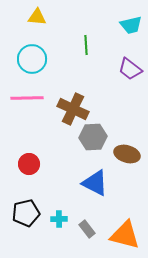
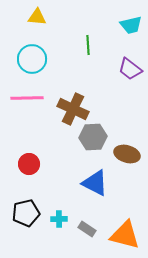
green line: moved 2 px right
gray rectangle: rotated 18 degrees counterclockwise
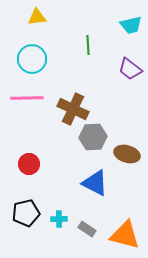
yellow triangle: rotated 12 degrees counterclockwise
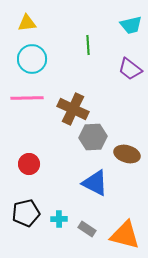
yellow triangle: moved 10 px left, 6 px down
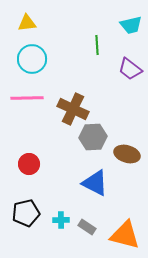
green line: moved 9 px right
cyan cross: moved 2 px right, 1 px down
gray rectangle: moved 2 px up
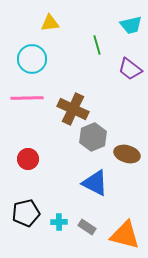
yellow triangle: moved 23 px right
green line: rotated 12 degrees counterclockwise
gray hexagon: rotated 20 degrees counterclockwise
red circle: moved 1 px left, 5 px up
cyan cross: moved 2 px left, 2 px down
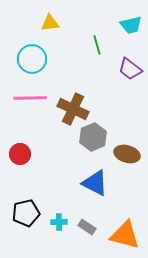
pink line: moved 3 px right
red circle: moved 8 px left, 5 px up
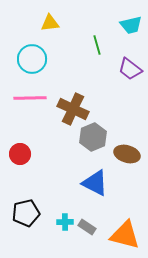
cyan cross: moved 6 px right
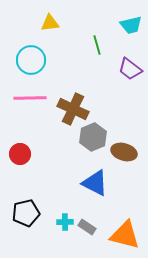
cyan circle: moved 1 px left, 1 px down
brown ellipse: moved 3 px left, 2 px up
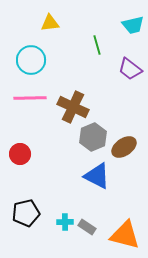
cyan trapezoid: moved 2 px right
brown cross: moved 2 px up
brown ellipse: moved 5 px up; rotated 50 degrees counterclockwise
blue triangle: moved 2 px right, 7 px up
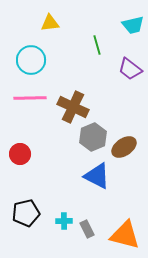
cyan cross: moved 1 px left, 1 px up
gray rectangle: moved 2 px down; rotated 30 degrees clockwise
